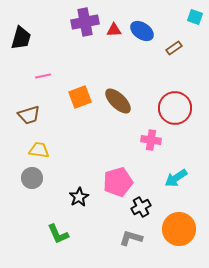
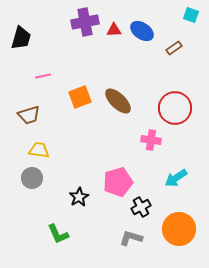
cyan square: moved 4 px left, 2 px up
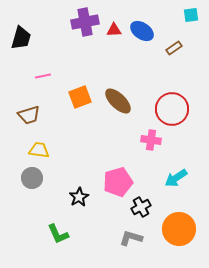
cyan square: rotated 28 degrees counterclockwise
red circle: moved 3 px left, 1 px down
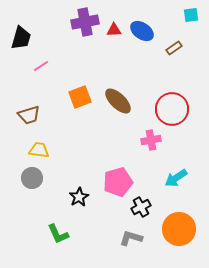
pink line: moved 2 px left, 10 px up; rotated 21 degrees counterclockwise
pink cross: rotated 18 degrees counterclockwise
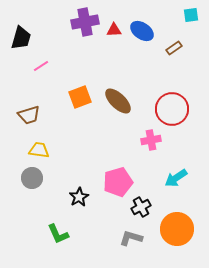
orange circle: moved 2 px left
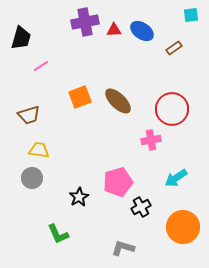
orange circle: moved 6 px right, 2 px up
gray L-shape: moved 8 px left, 10 px down
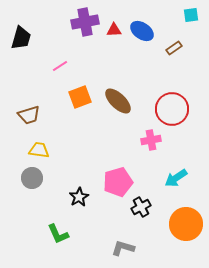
pink line: moved 19 px right
orange circle: moved 3 px right, 3 px up
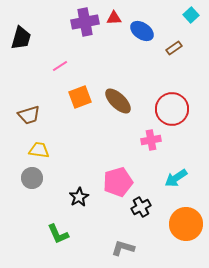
cyan square: rotated 35 degrees counterclockwise
red triangle: moved 12 px up
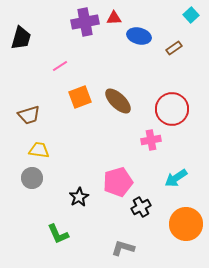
blue ellipse: moved 3 px left, 5 px down; rotated 20 degrees counterclockwise
